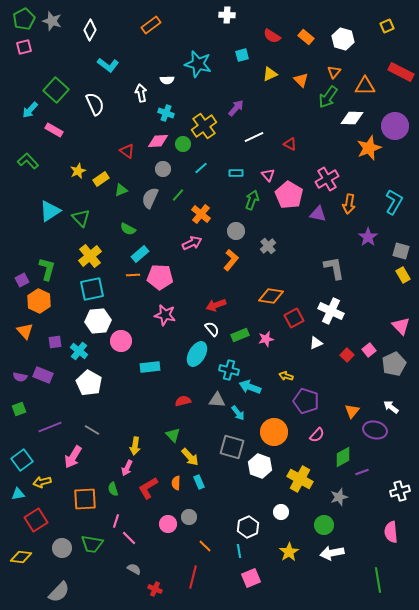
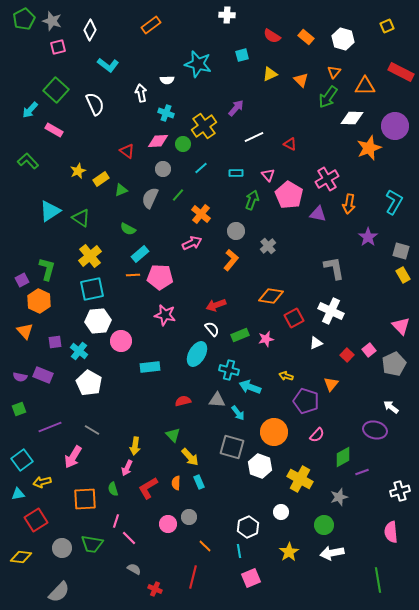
pink square at (24, 47): moved 34 px right
green triangle at (81, 218): rotated 12 degrees counterclockwise
orange triangle at (352, 411): moved 21 px left, 27 px up
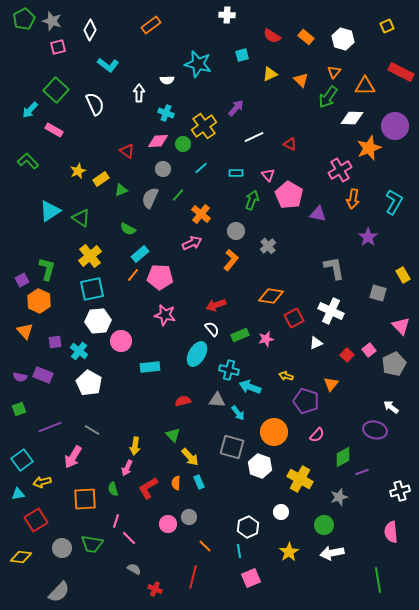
white arrow at (141, 93): moved 2 px left; rotated 12 degrees clockwise
pink cross at (327, 179): moved 13 px right, 9 px up
orange arrow at (349, 204): moved 4 px right, 5 px up
gray square at (401, 251): moved 23 px left, 42 px down
orange line at (133, 275): rotated 48 degrees counterclockwise
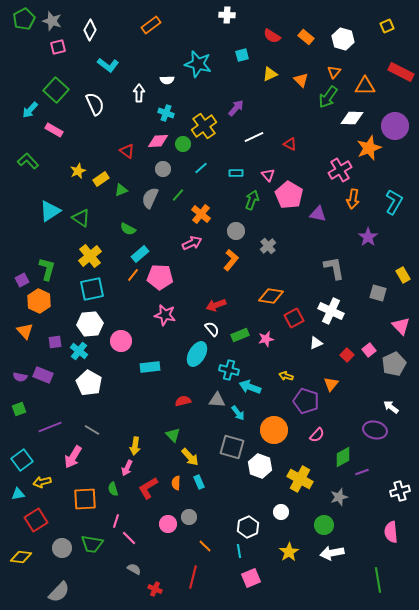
white hexagon at (98, 321): moved 8 px left, 3 px down
orange circle at (274, 432): moved 2 px up
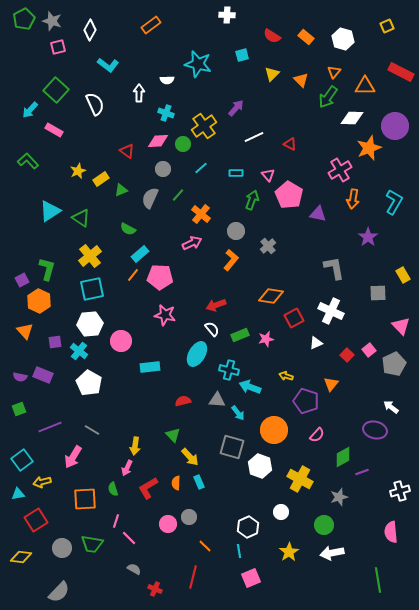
yellow triangle at (270, 74): moved 2 px right; rotated 21 degrees counterclockwise
gray square at (378, 293): rotated 18 degrees counterclockwise
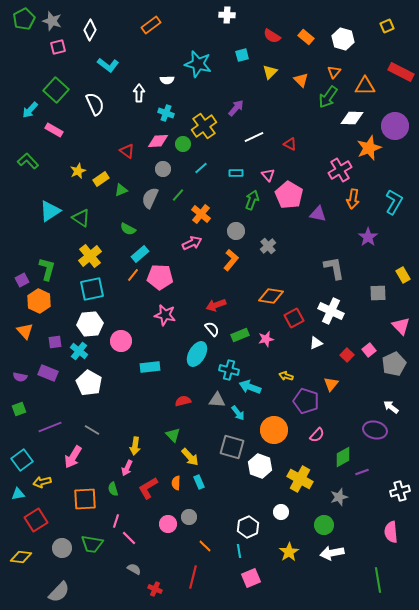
yellow triangle at (272, 74): moved 2 px left, 2 px up
purple rectangle at (43, 375): moved 5 px right, 2 px up
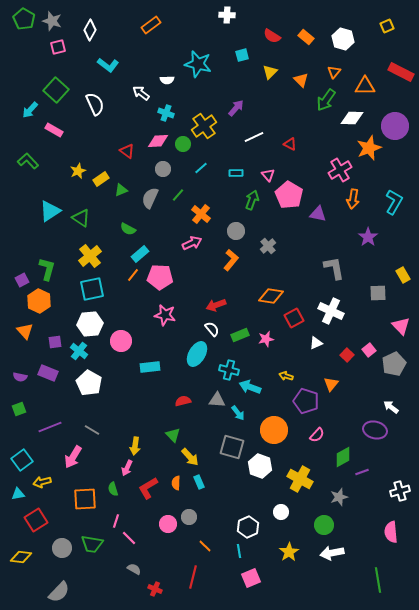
green pentagon at (24, 19): rotated 15 degrees counterclockwise
white arrow at (139, 93): moved 2 px right; rotated 54 degrees counterclockwise
green arrow at (328, 97): moved 2 px left, 3 px down
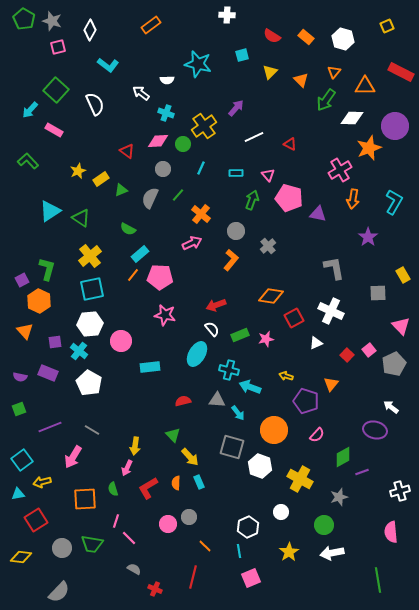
cyan line at (201, 168): rotated 24 degrees counterclockwise
pink pentagon at (289, 195): moved 3 px down; rotated 16 degrees counterclockwise
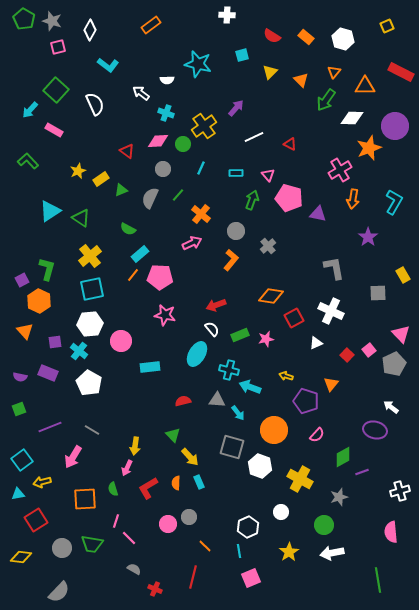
pink triangle at (401, 326): moved 8 px down
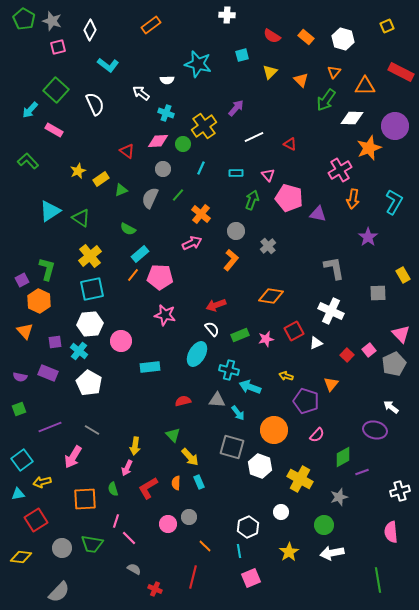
red square at (294, 318): moved 13 px down
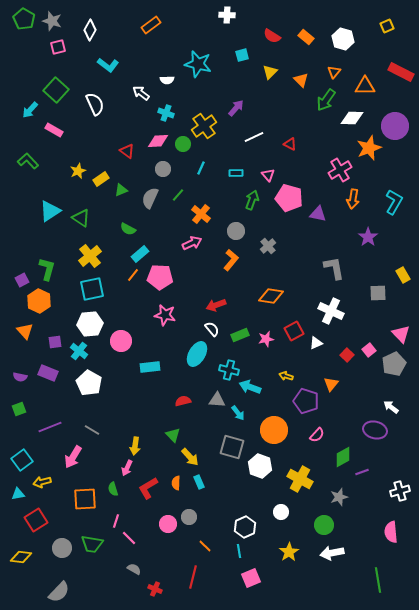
white hexagon at (248, 527): moved 3 px left
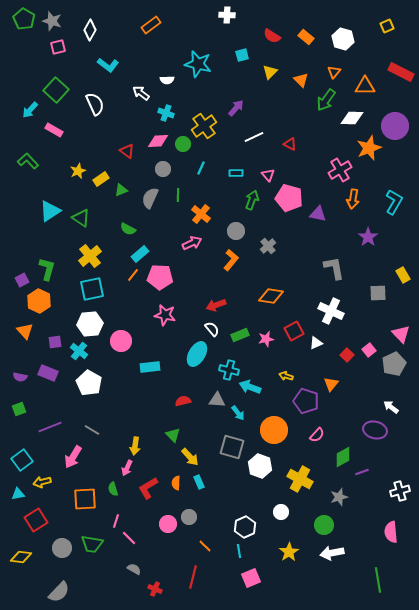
green line at (178, 195): rotated 40 degrees counterclockwise
